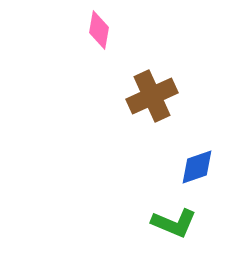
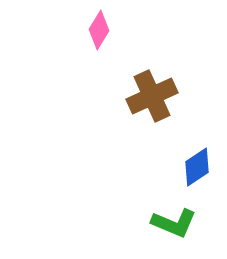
pink diamond: rotated 21 degrees clockwise
blue diamond: rotated 15 degrees counterclockwise
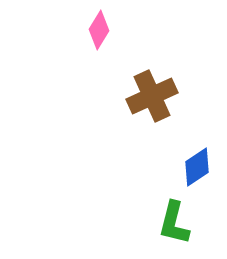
green L-shape: rotated 81 degrees clockwise
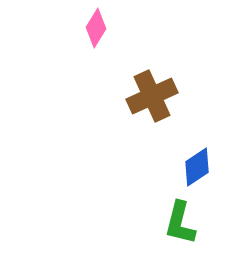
pink diamond: moved 3 px left, 2 px up
green L-shape: moved 6 px right
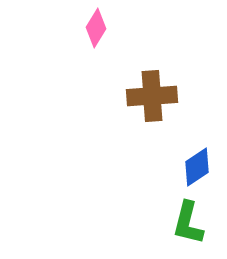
brown cross: rotated 21 degrees clockwise
green L-shape: moved 8 px right
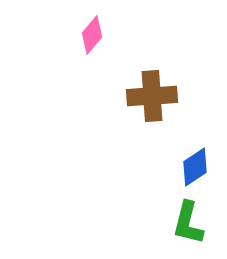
pink diamond: moved 4 px left, 7 px down; rotated 9 degrees clockwise
blue diamond: moved 2 px left
